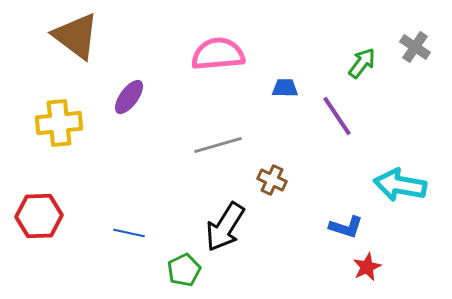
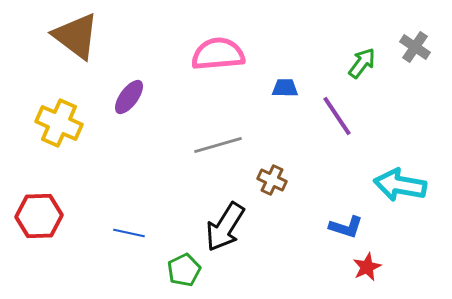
yellow cross: rotated 30 degrees clockwise
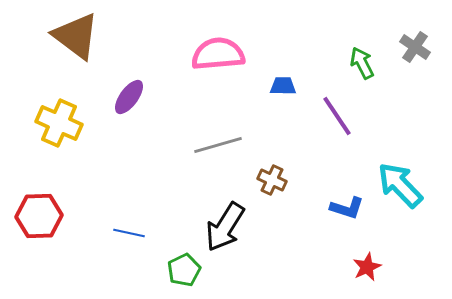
green arrow: rotated 64 degrees counterclockwise
blue trapezoid: moved 2 px left, 2 px up
cyan arrow: rotated 36 degrees clockwise
blue L-shape: moved 1 px right, 19 px up
